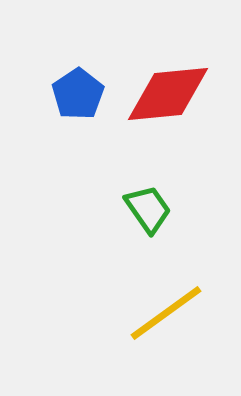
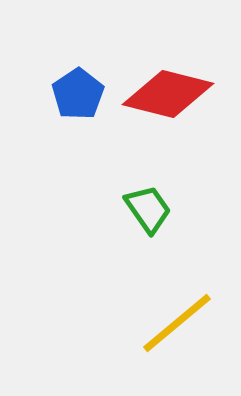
red diamond: rotated 20 degrees clockwise
yellow line: moved 11 px right, 10 px down; rotated 4 degrees counterclockwise
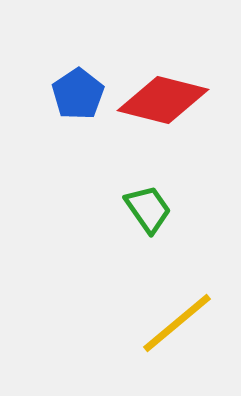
red diamond: moved 5 px left, 6 px down
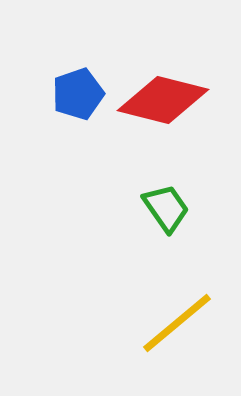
blue pentagon: rotated 15 degrees clockwise
green trapezoid: moved 18 px right, 1 px up
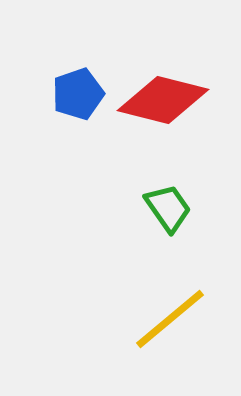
green trapezoid: moved 2 px right
yellow line: moved 7 px left, 4 px up
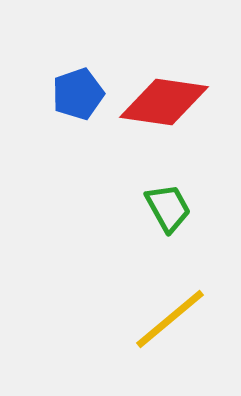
red diamond: moved 1 px right, 2 px down; rotated 6 degrees counterclockwise
green trapezoid: rotated 6 degrees clockwise
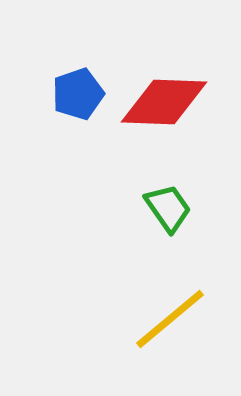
red diamond: rotated 6 degrees counterclockwise
green trapezoid: rotated 6 degrees counterclockwise
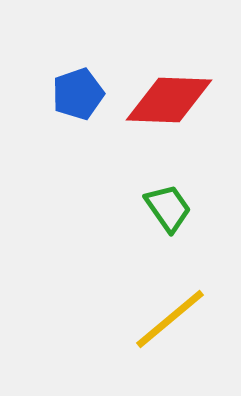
red diamond: moved 5 px right, 2 px up
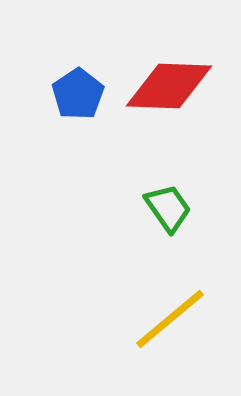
blue pentagon: rotated 15 degrees counterclockwise
red diamond: moved 14 px up
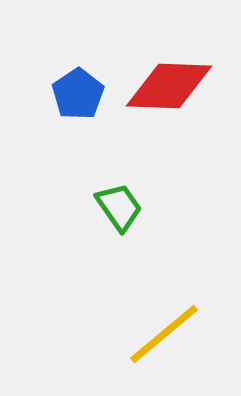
green trapezoid: moved 49 px left, 1 px up
yellow line: moved 6 px left, 15 px down
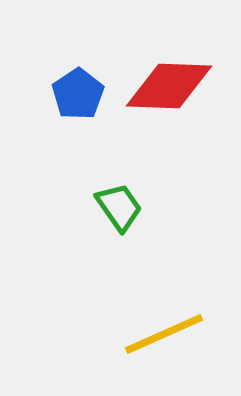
yellow line: rotated 16 degrees clockwise
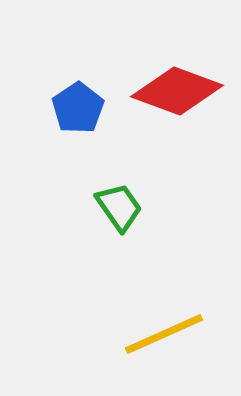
red diamond: moved 8 px right, 5 px down; rotated 18 degrees clockwise
blue pentagon: moved 14 px down
